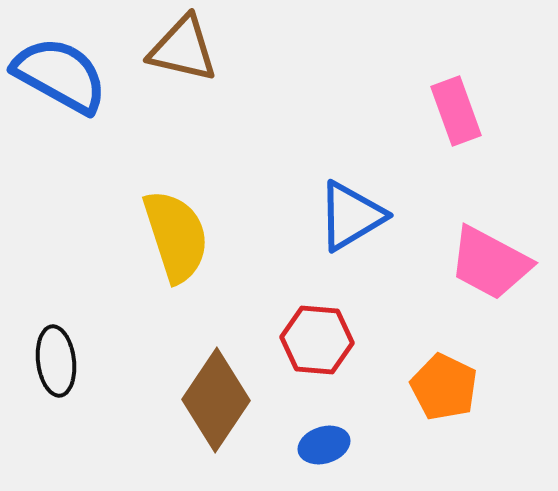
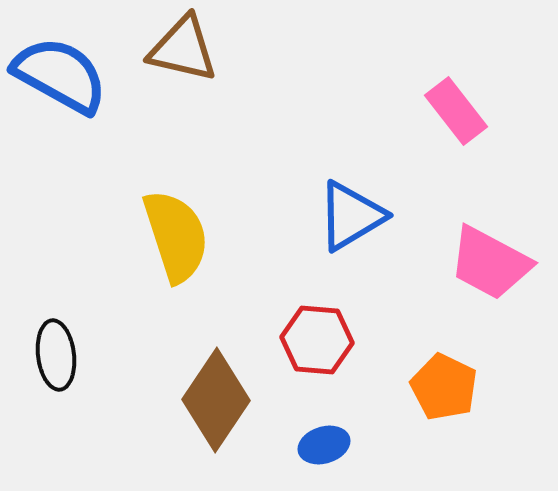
pink rectangle: rotated 18 degrees counterclockwise
black ellipse: moved 6 px up
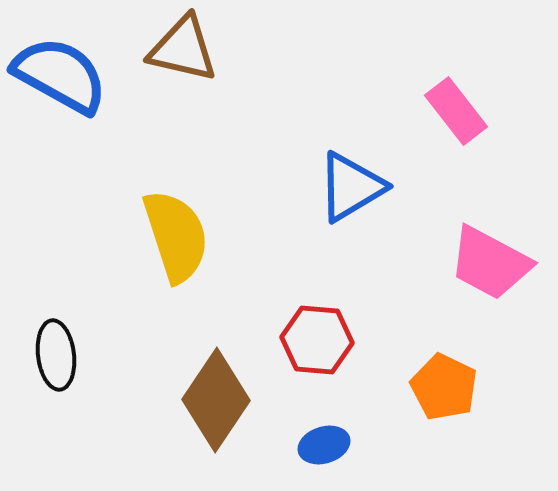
blue triangle: moved 29 px up
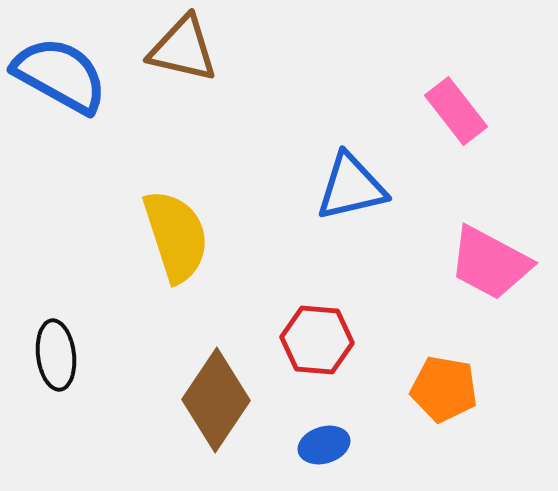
blue triangle: rotated 18 degrees clockwise
orange pentagon: moved 2 px down; rotated 16 degrees counterclockwise
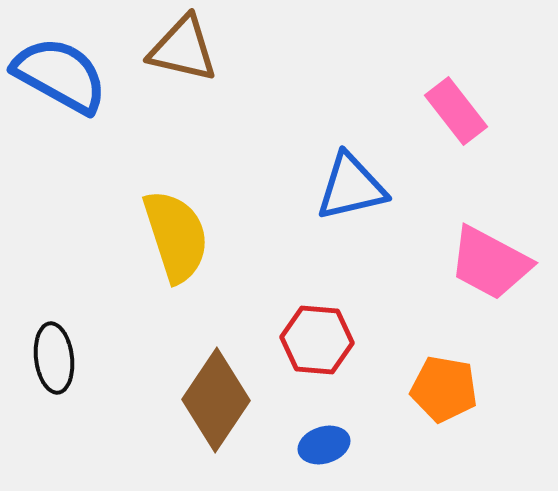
black ellipse: moved 2 px left, 3 px down
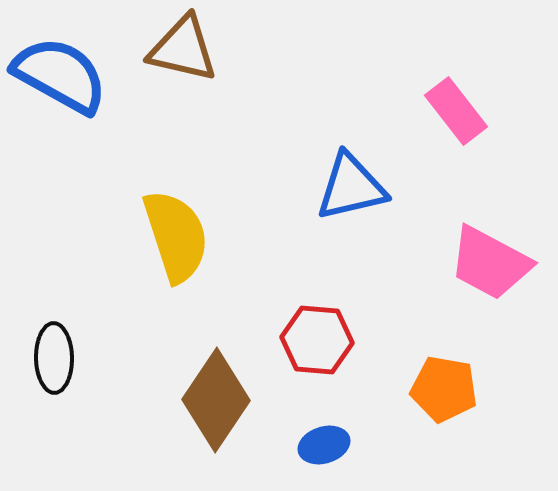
black ellipse: rotated 6 degrees clockwise
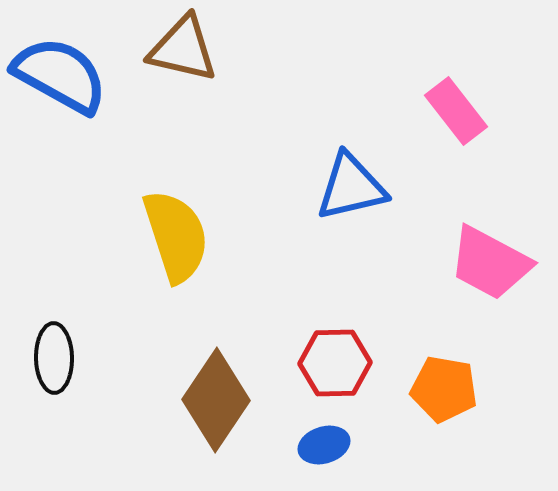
red hexagon: moved 18 px right, 23 px down; rotated 6 degrees counterclockwise
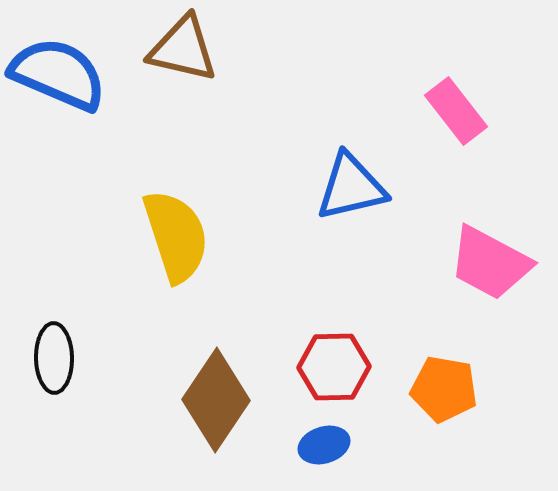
blue semicircle: moved 2 px left, 1 px up; rotated 6 degrees counterclockwise
red hexagon: moved 1 px left, 4 px down
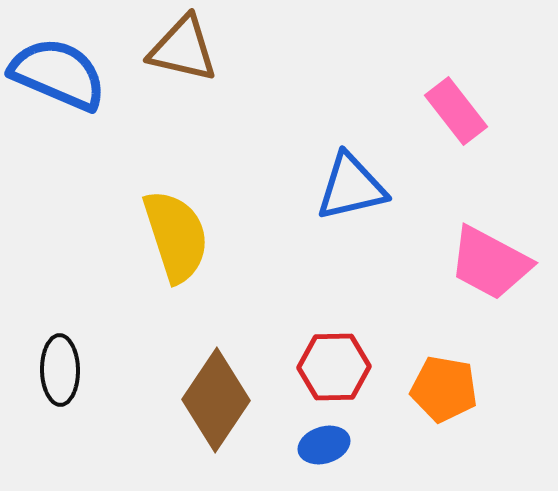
black ellipse: moved 6 px right, 12 px down
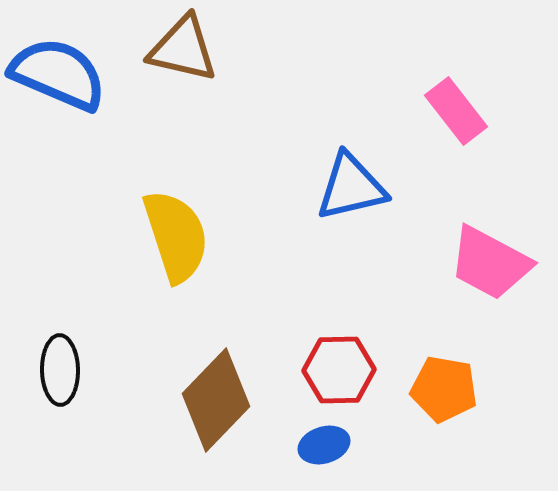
red hexagon: moved 5 px right, 3 px down
brown diamond: rotated 10 degrees clockwise
